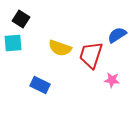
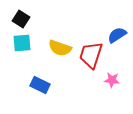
cyan square: moved 9 px right
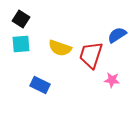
cyan square: moved 1 px left, 1 px down
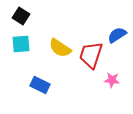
black square: moved 3 px up
yellow semicircle: rotated 15 degrees clockwise
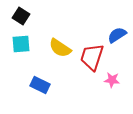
red trapezoid: moved 1 px right, 2 px down
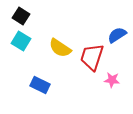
cyan square: moved 3 px up; rotated 36 degrees clockwise
